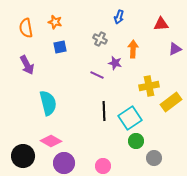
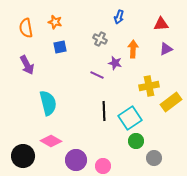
purple triangle: moved 9 px left
purple circle: moved 12 px right, 3 px up
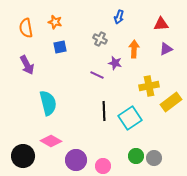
orange arrow: moved 1 px right
green circle: moved 15 px down
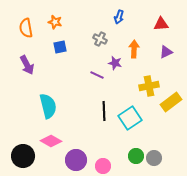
purple triangle: moved 3 px down
cyan semicircle: moved 3 px down
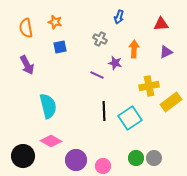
green circle: moved 2 px down
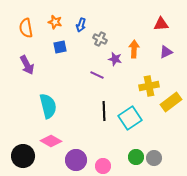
blue arrow: moved 38 px left, 8 px down
purple star: moved 4 px up
green circle: moved 1 px up
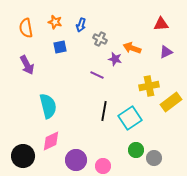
orange arrow: moved 2 px left, 1 px up; rotated 72 degrees counterclockwise
black line: rotated 12 degrees clockwise
pink diamond: rotated 55 degrees counterclockwise
green circle: moved 7 px up
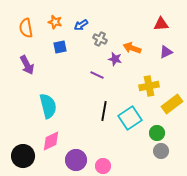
blue arrow: rotated 40 degrees clockwise
yellow rectangle: moved 1 px right, 2 px down
green circle: moved 21 px right, 17 px up
gray circle: moved 7 px right, 7 px up
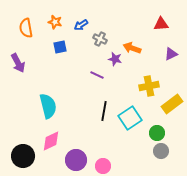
purple triangle: moved 5 px right, 2 px down
purple arrow: moved 9 px left, 2 px up
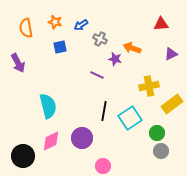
purple circle: moved 6 px right, 22 px up
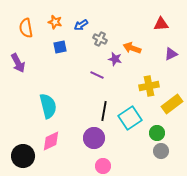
purple circle: moved 12 px right
